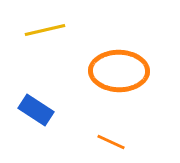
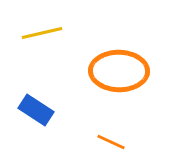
yellow line: moved 3 px left, 3 px down
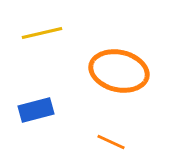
orange ellipse: rotated 12 degrees clockwise
blue rectangle: rotated 48 degrees counterclockwise
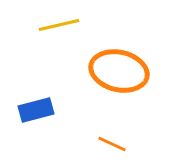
yellow line: moved 17 px right, 8 px up
orange line: moved 1 px right, 2 px down
